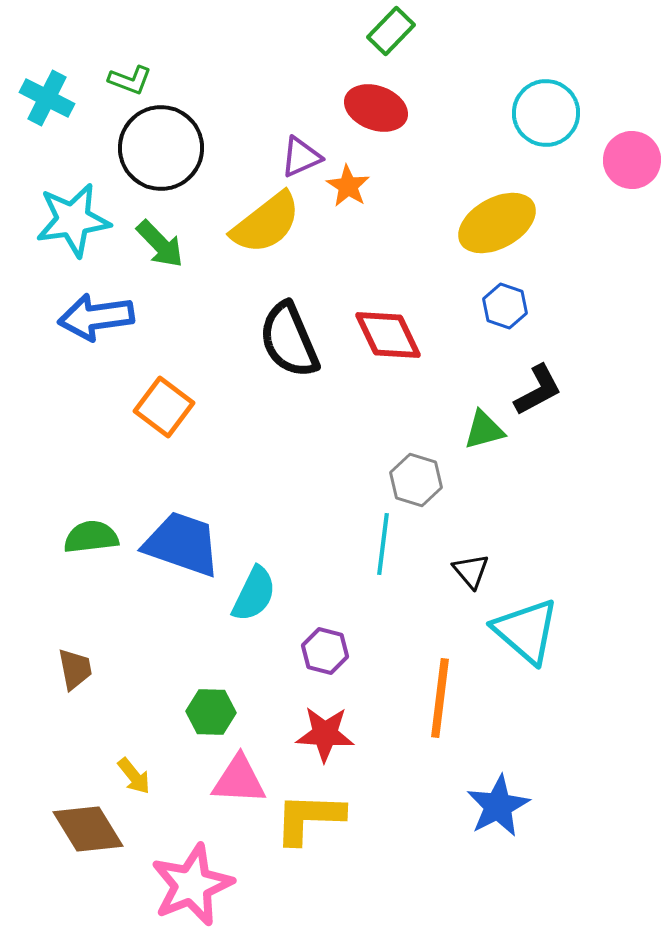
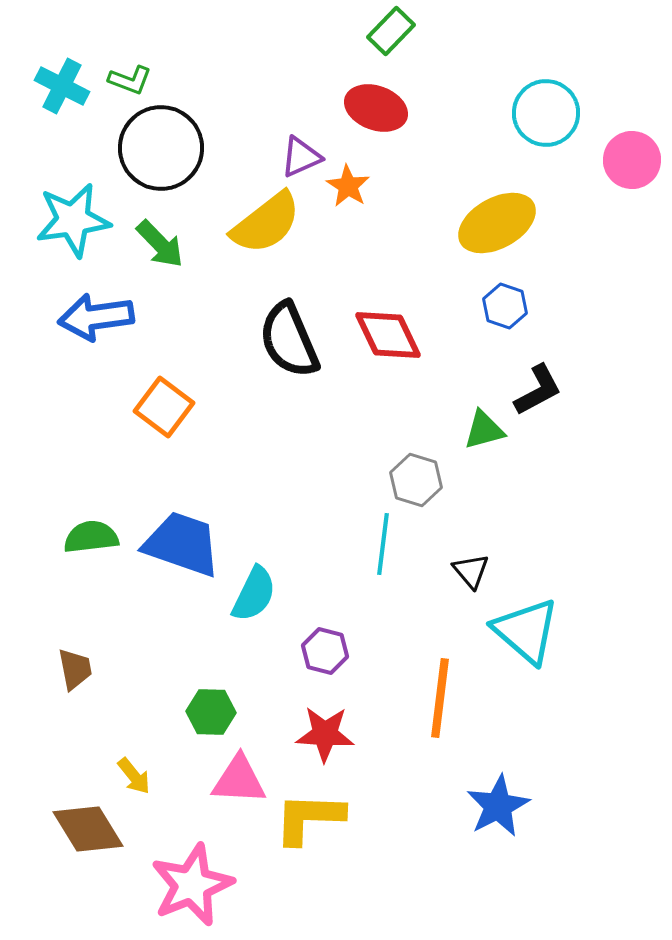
cyan cross: moved 15 px right, 12 px up
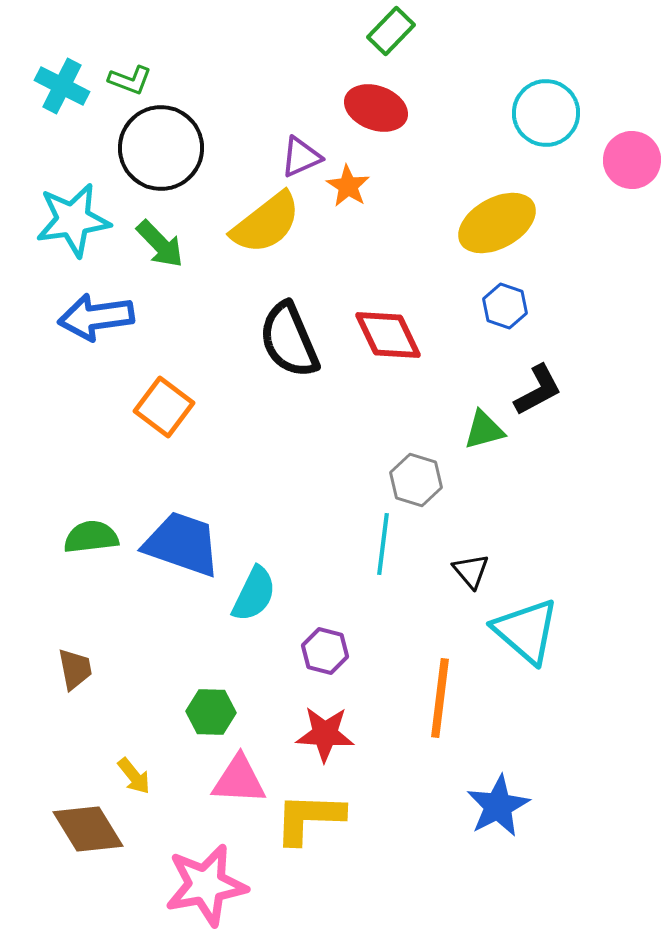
pink star: moved 14 px right; rotated 12 degrees clockwise
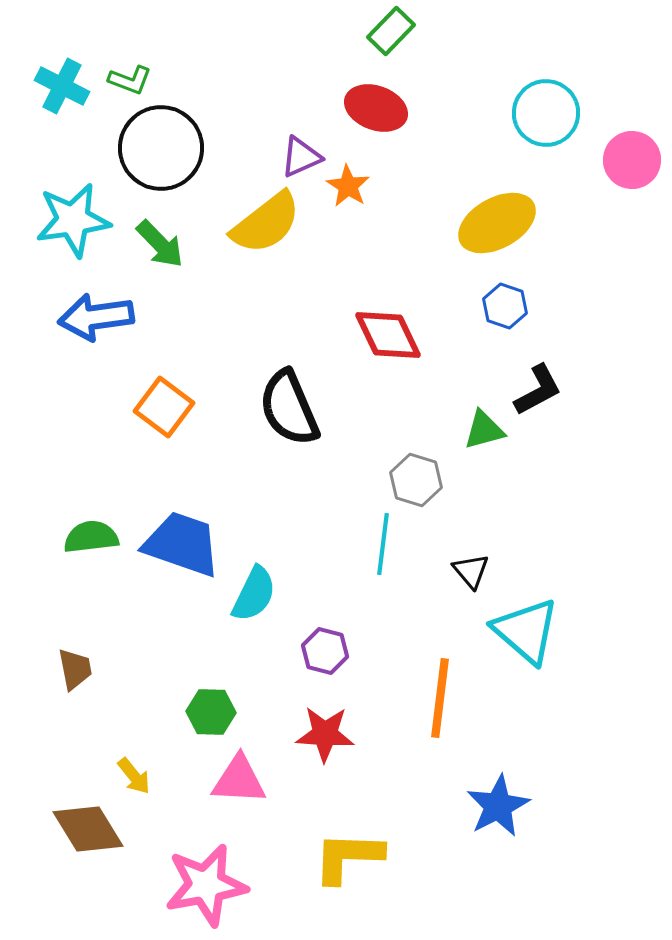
black semicircle: moved 68 px down
yellow L-shape: moved 39 px right, 39 px down
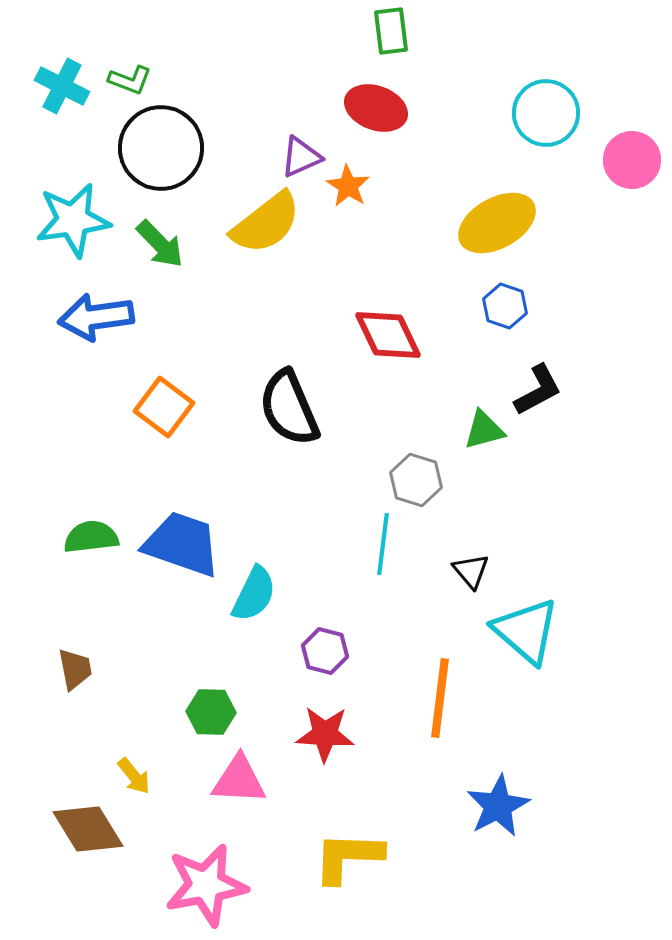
green rectangle: rotated 51 degrees counterclockwise
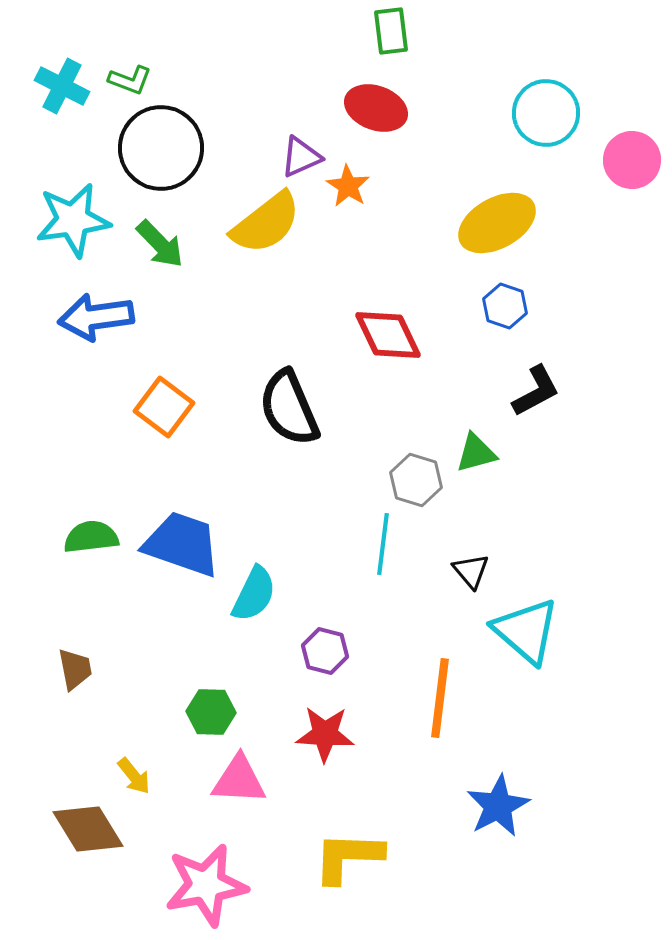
black L-shape: moved 2 px left, 1 px down
green triangle: moved 8 px left, 23 px down
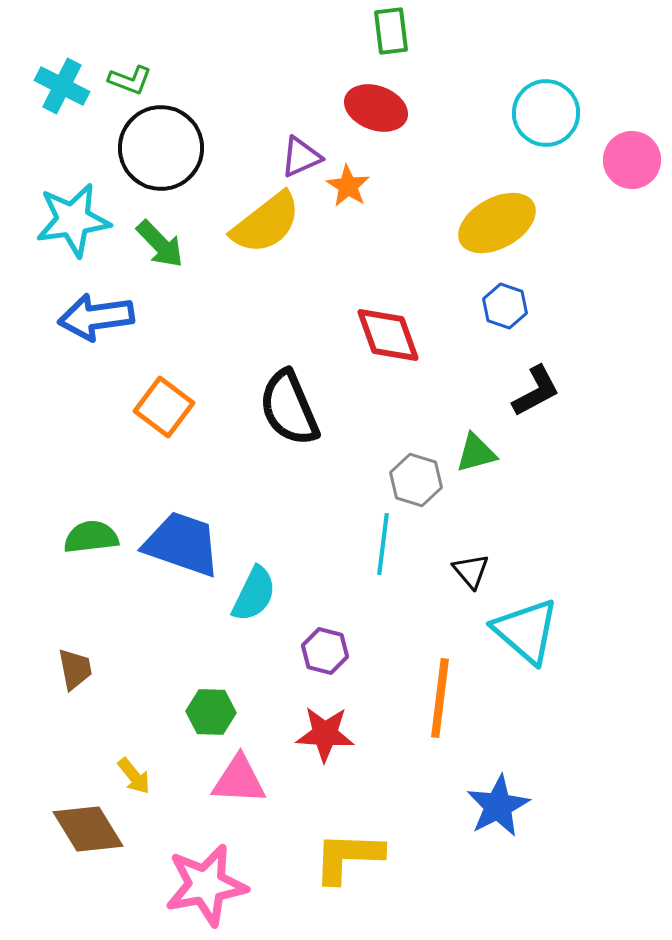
red diamond: rotated 6 degrees clockwise
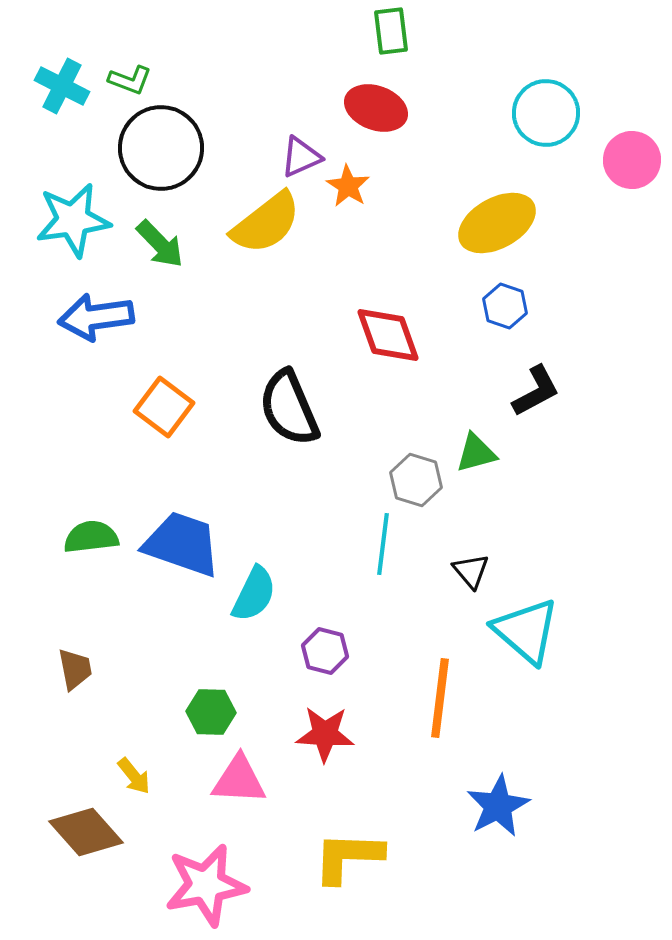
brown diamond: moved 2 px left, 3 px down; rotated 10 degrees counterclockwise
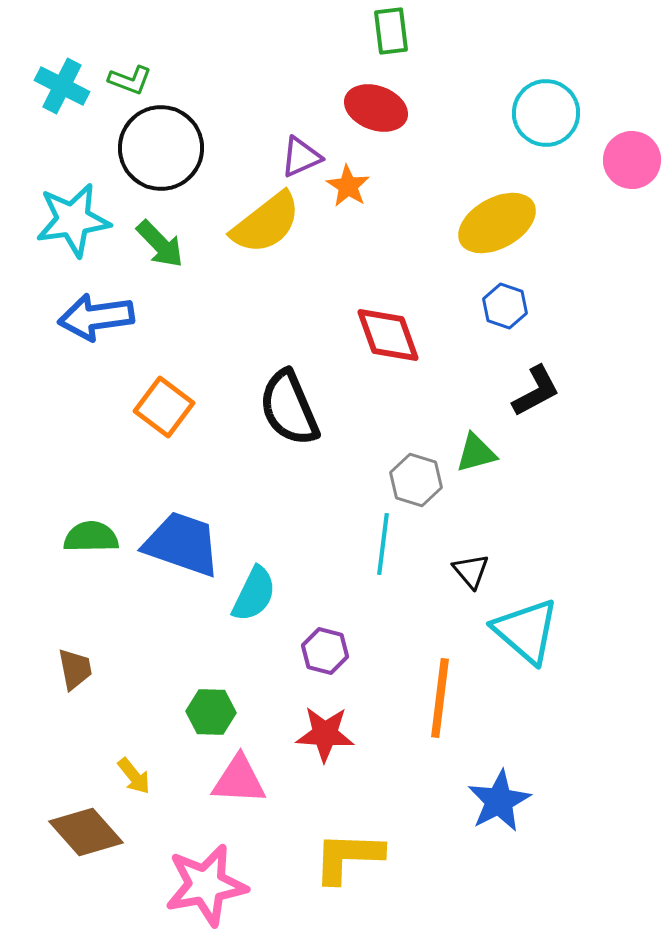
green semicircle: rotated 6 degrees clockwise
blue star: moved 1 px right, 5 px up
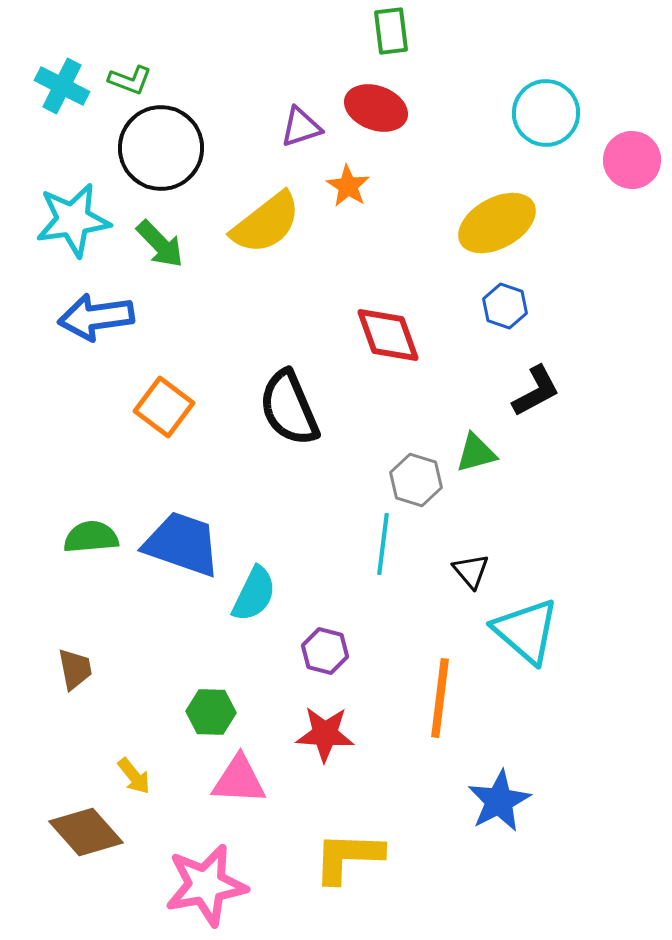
purple triangle: moved 30 px up; rotated 6 degrees clockwise
green semicircle: rotated 4 degrees counterclockwise
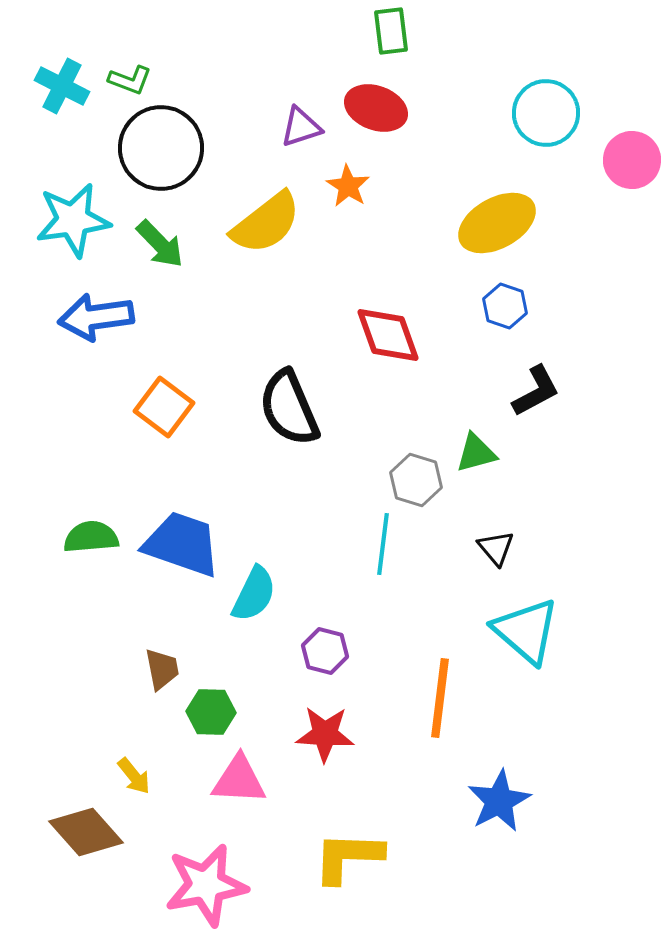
black triangle: moved 25 px right, 23 px up
brown trapezoid: moved 87 px right
